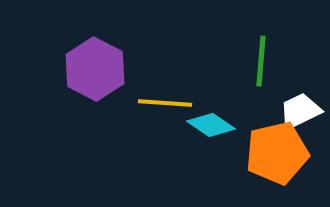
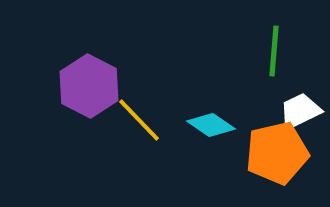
green line: moved 13 px right, 10 px up
purple hexagon: moved 6 px left, 17 px down
yellow line: moved 26 px left, 17 px down; rotated 42 degrees clockwise
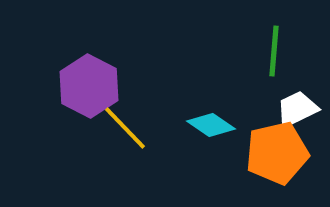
white trapezoid: moved 3 px left, 2 px up
yellow line: moved 14 px left, 8 px down
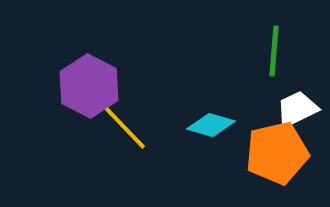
cyan diamond: rotated 18 degrees counterclockwise
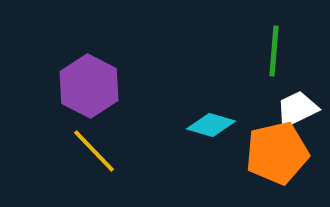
yellow line: moved 31 px left, 23 px down
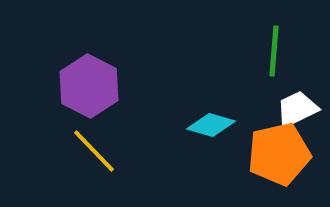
orange pentagon: moved 2 px right, 1 px down
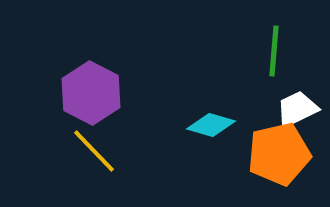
purple hexagon: moved 2 px right, 7 px down
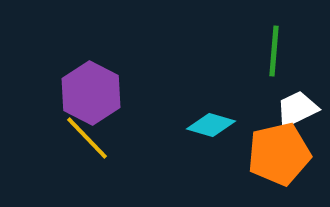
yellow line: moved 7 px left, 13 px up
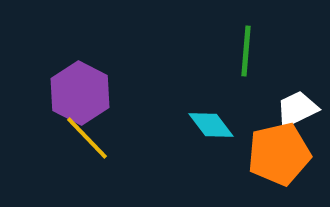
green line: moved 28 px left
purple hexagon: moved 11 px left
cyan diamond: rotated 36 degrees clockwise
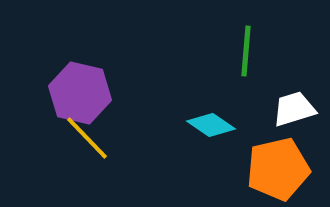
purple hexagon: rotated 14 degrees counterclockwise
white trapezoid: moved 3 px left; rotated 9 degrees clockwise
cyan diamond: rotated 18 degrees counterclockwise
orange pentagon: moved 1 px left, 15 px down
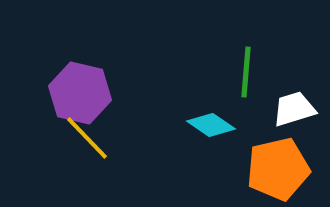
green line: moved 21 px down
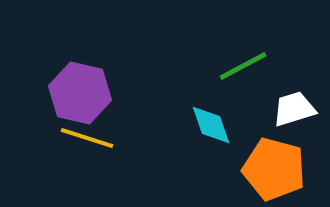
green line: moved 3 px left, 6 px up; rotated 57 degrees clockwise
cyan diamond: rotated 36 degrees clockwise
yellow line: rotated 28 degrees counterclockwise
orange pentagon: moved 4 px left; rotated 28 degrees clockwise
